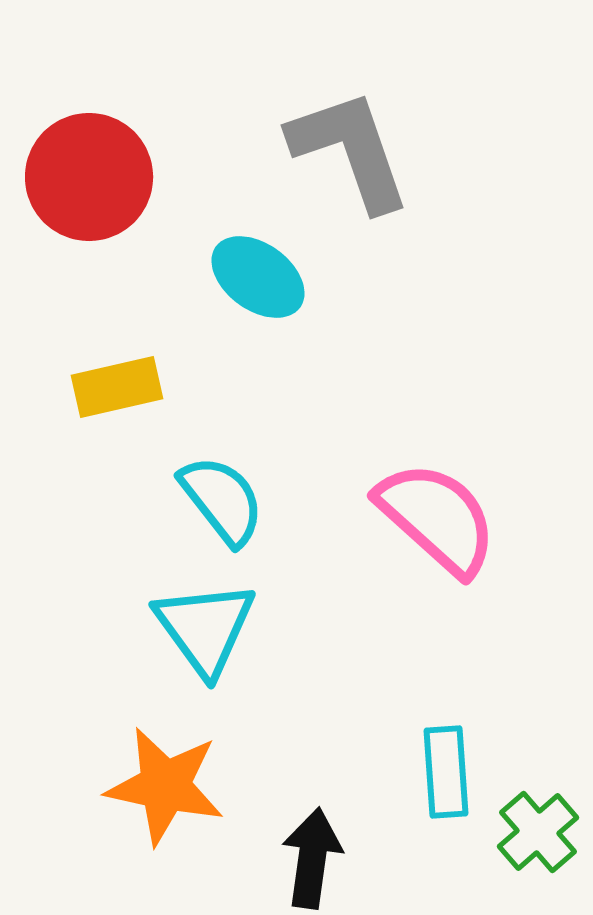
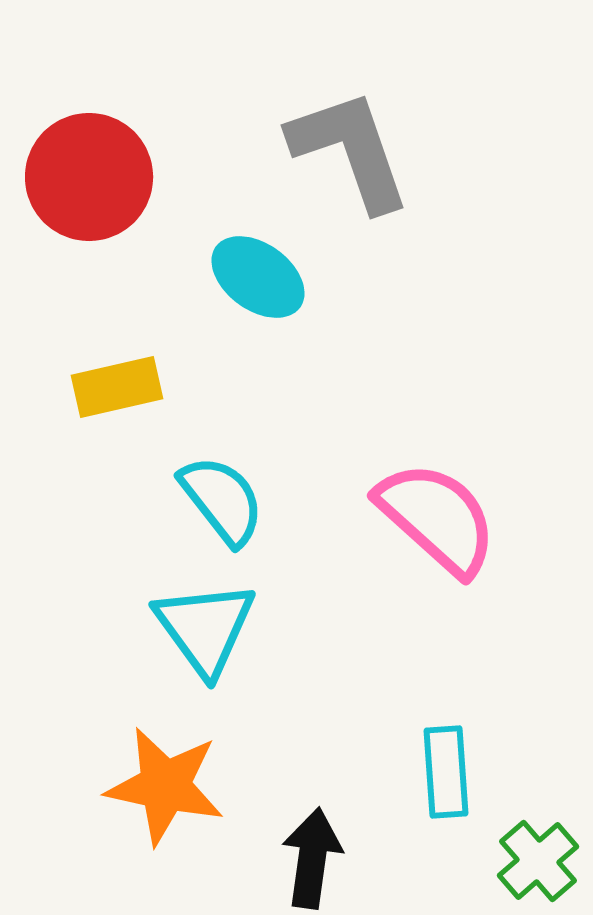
green cross: moved 29 px down
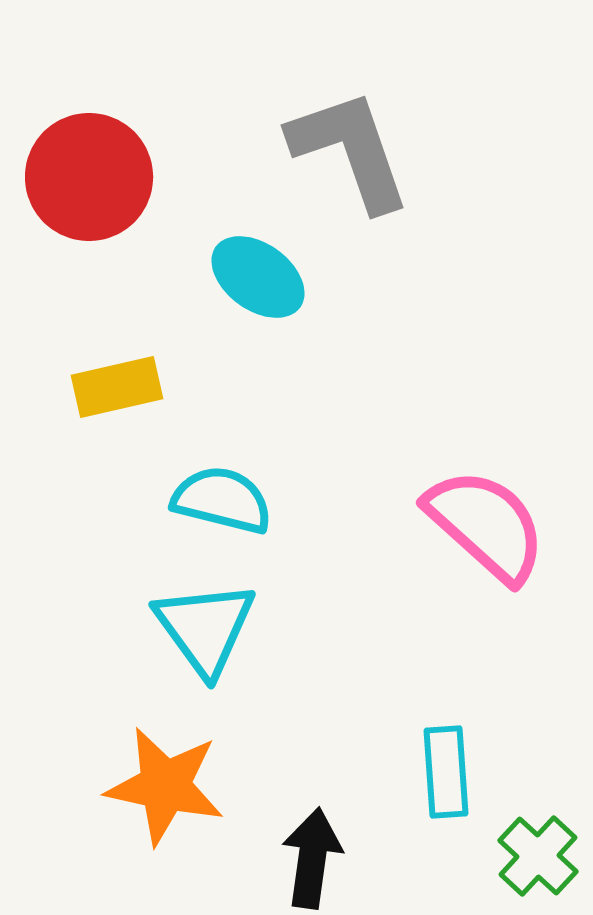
cyan semicircle: rotated 38 degrees counterclockwise
pink semicircle: moved 49 px right, 7 px down
green cross: moved 5 px up; rotated 6 degrees counterclockwise
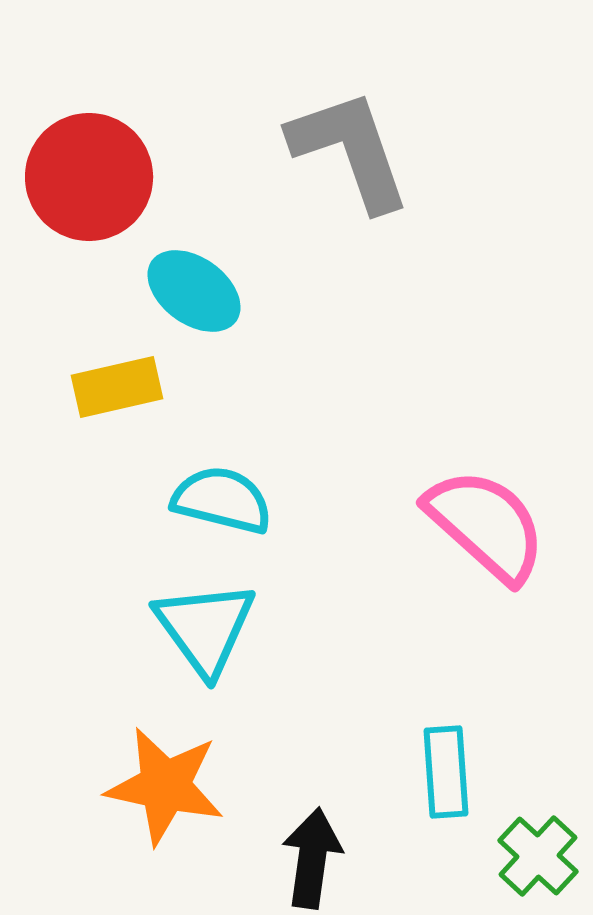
cyan ellipse: moved 64 px left, 14 px down
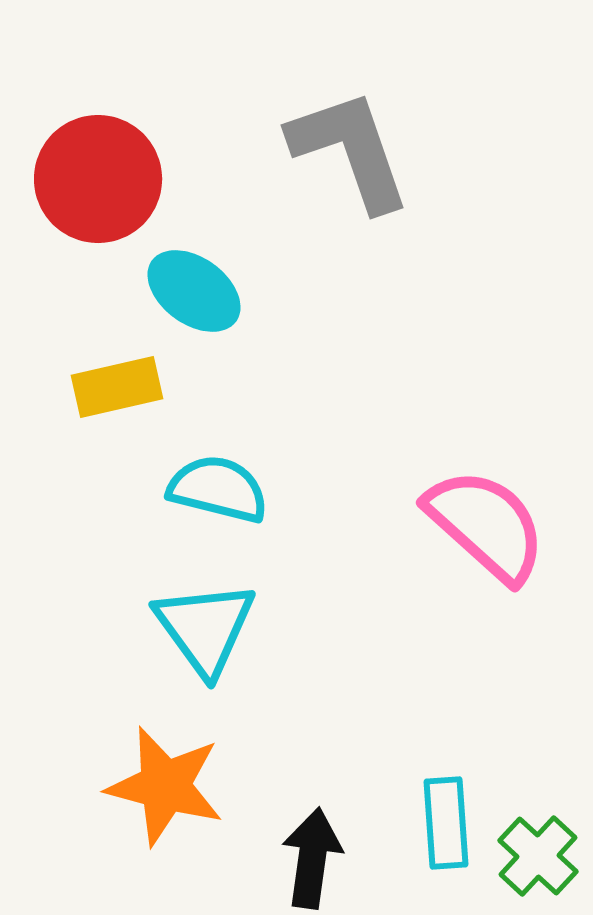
red circle: moved 9 px right, 2 px down
cyan semicircle: moved 4 px left, 11 px up
cyan rectangle: moved 51 px down
orange star: rotated 3 degrees clockwise
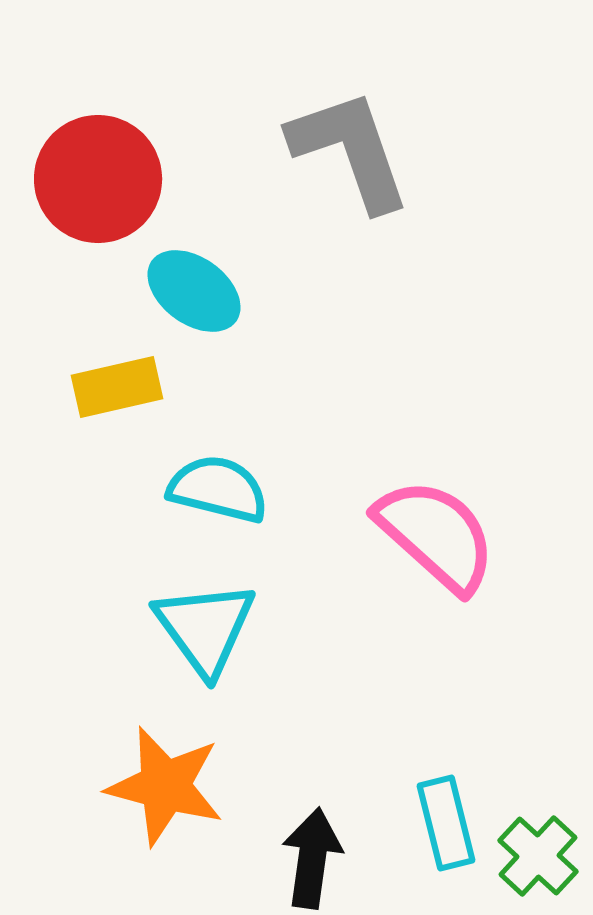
pink semicircle: moved 50 px left, 10 px down
cyan rectangle: rotated 10 degrees counterclockwise
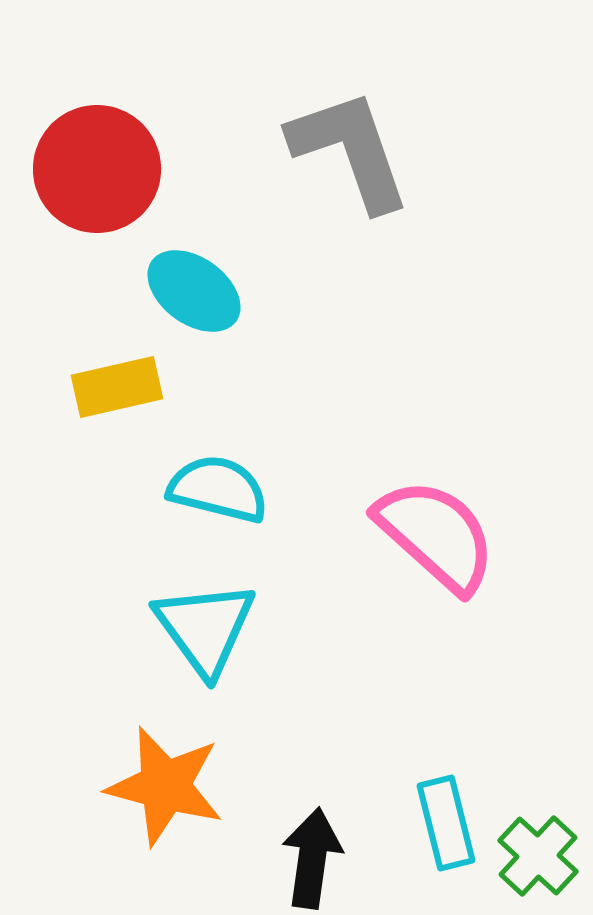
red circle: moved 1 px left, 10 px up
